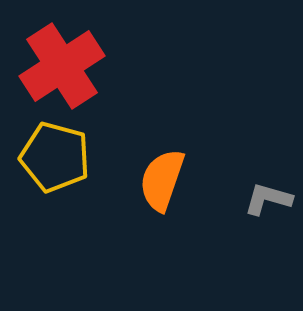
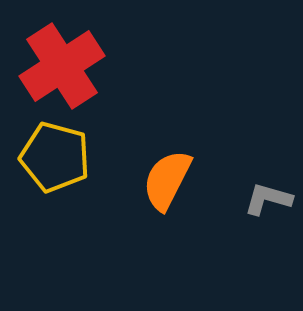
orange semicircle: moved 5 px right; rotated 8 degrees clockwise
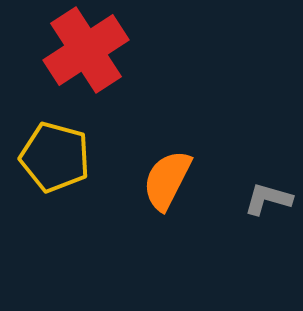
red cross: moved 24 px right, 16 px up
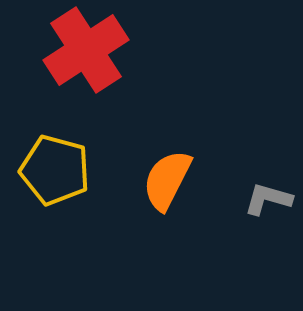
yellow pentagon: moved 13 px down
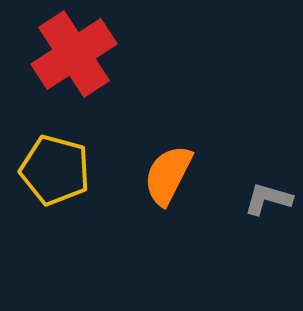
red cross: moved 12 px left, 4 px down
orange semicircle: moved 1 px right, 5 px up
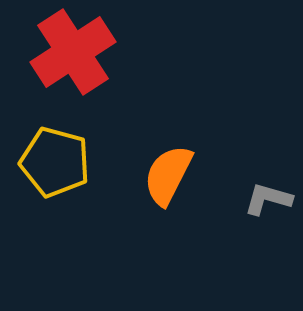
red cross: moved 1 px left, 2 px up
yellow pentagon: moved 8 px up
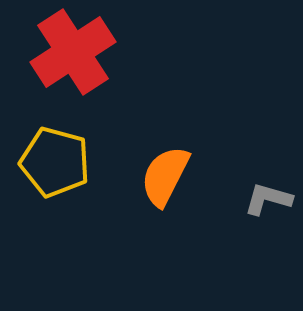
orange semicircle: moved 3 px left, 1 px down
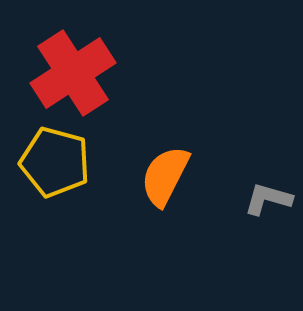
red cross: moved 21 px down
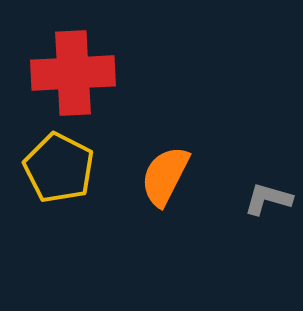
red cross: rotated 30 degrees clockwise
yellow pentagon: moved 4 px right, 6 px down; rotated 12 degrees clockwise
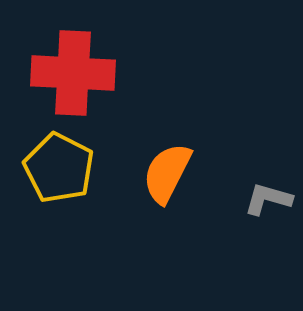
red cross: rotated 6 degrees clockwise
orange semicircle: moved 2 px right, 3 px up
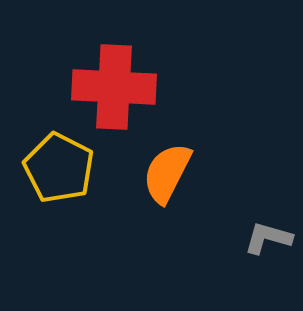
red cross: moved 41 px right, 14 px down
gray L-shape: moved 39 px down
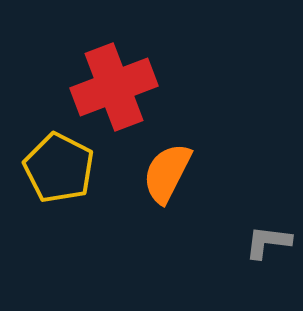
red cross: rotated 24 degrees counterclockwise
gray L-shape: moved 4 px down; rotated 9 degrees counterclockwise
